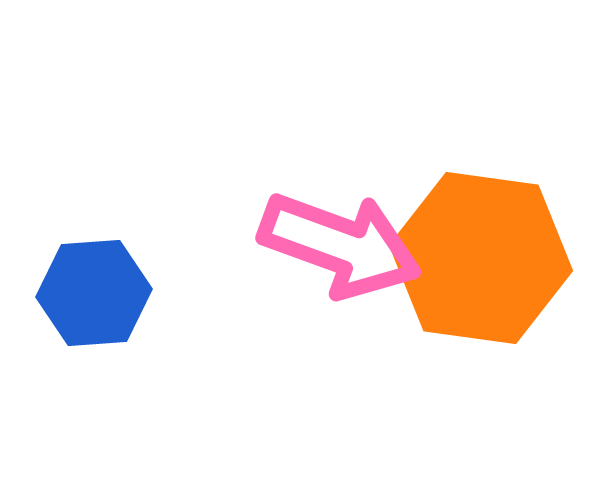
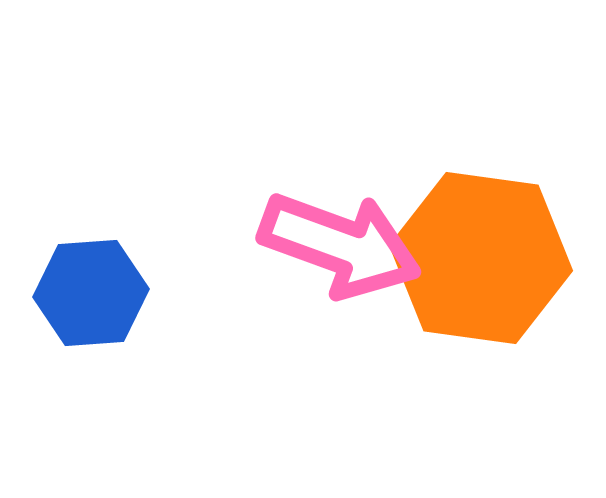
blue hexagon: moved 3 px left
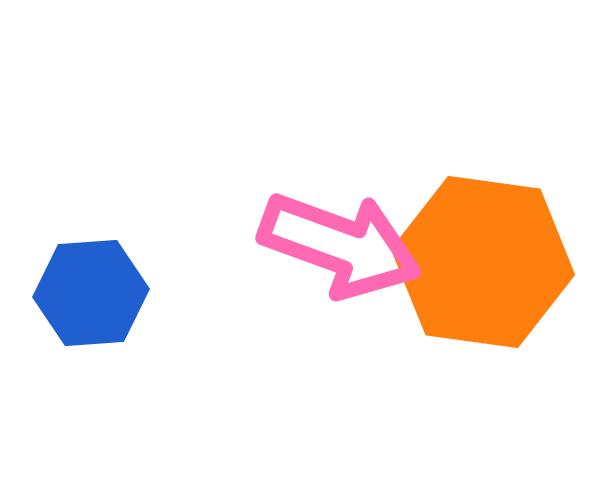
orange hexagon: moved 2 px right, 4 px down
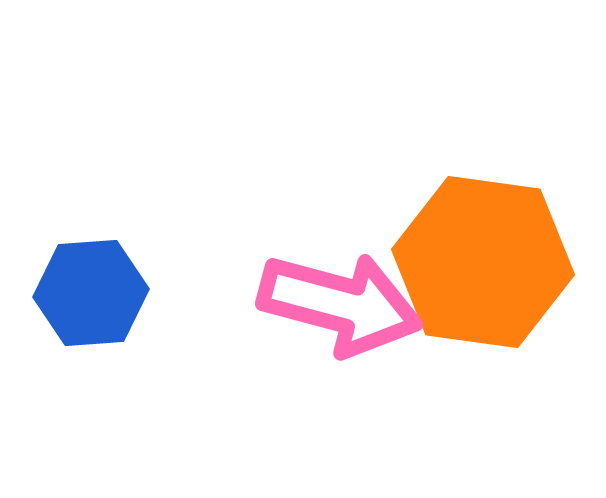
pink arrow: moved 59 px down; rotated 5 degrees counterclockwise
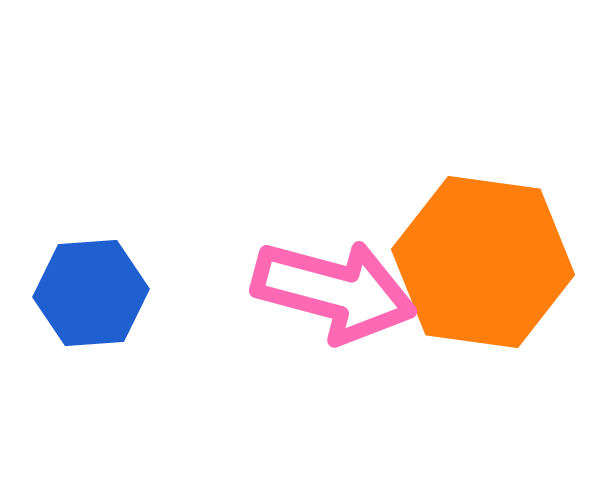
pink arrow: moved 6 px left, 13 px up
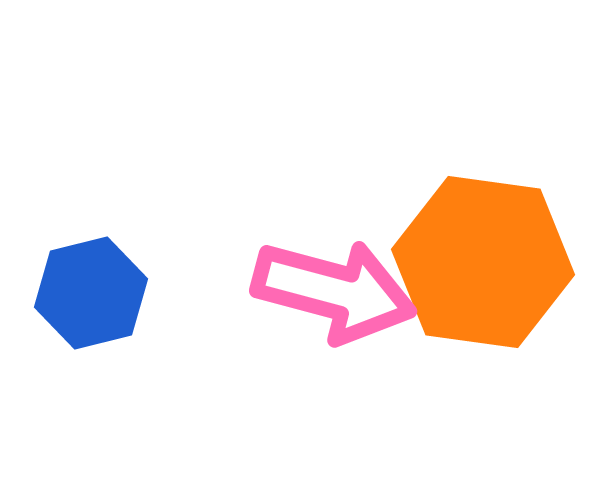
blue hexagon: rotated 10 degrees counterclockwise
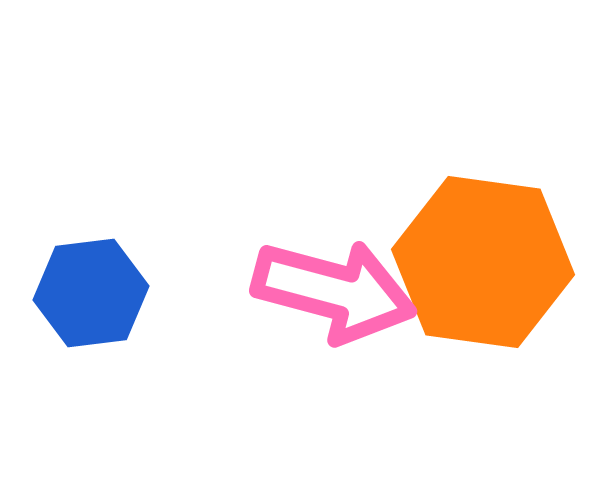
blue hexagon: rotated 7 degrees clockwise
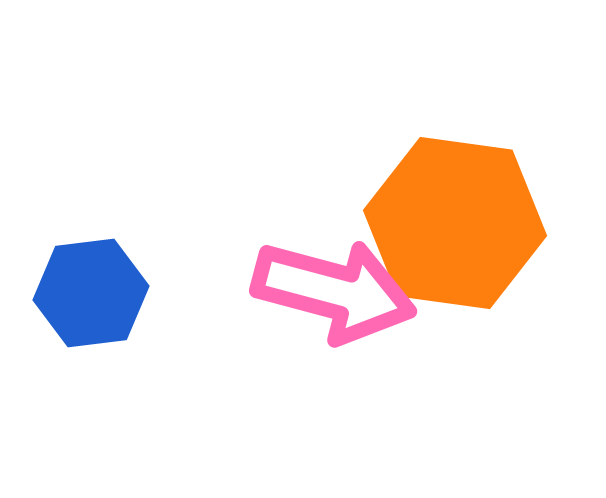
orange hexagon: moved 28 px left, 39 px up
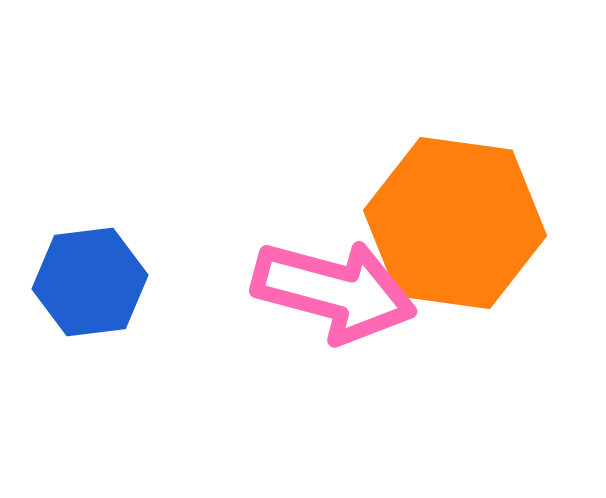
blue hexagon: moved 1 px left, 11 px up
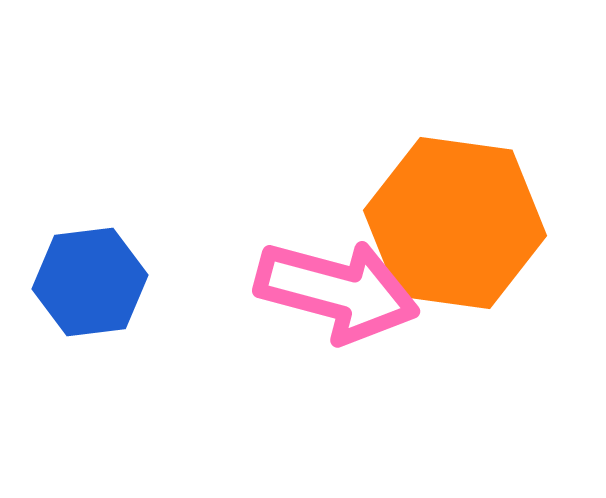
pink arrow: moved 3 px right
